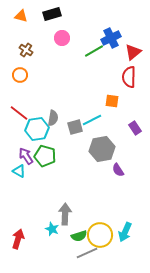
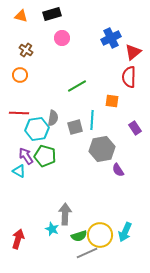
green line: moved 17 px left, 35 px down
red line: rotated 36 degrees counterclockwise
cyan line: rotated 60 degrees counterclockwise
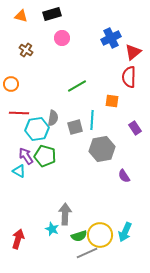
orange circle: moved 9 px left, 9 px down
purple semicircle: moved 6 px right, 6 px down
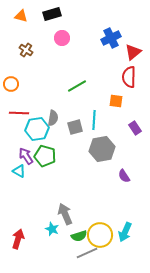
orange square: moved 4 px right
cyan line: moved 2 px right
gray arrow: rotated 25 degrees counterclockwise
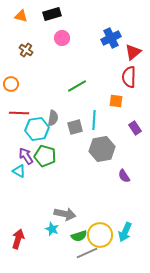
gray arrow: rotated 125 degrees clockwise
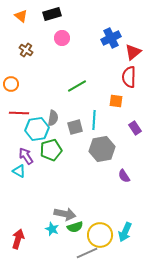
orange triangle: rotated 24 degrees clockwise
green pentagon: moved 6 px right, 6 px up; rotated 30 degrees counterclockwise
green semicircle: moved 4 px left, 9 px up
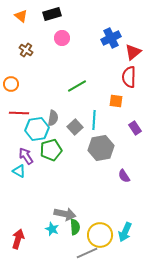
gray square: rotated 28 degrees counterclockwise
gray hexagon: moved 1 px left, 1 px up
green semicircle: rotated 77 degrees counterclockwise
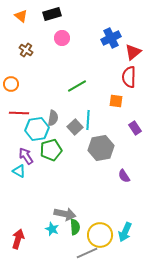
cyan line: moved 6 px left
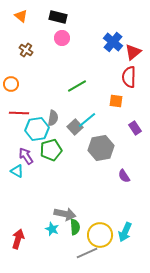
black rectangle: moved 6 px right, 3 px down; rotated 30 degrees clockwise
blue cross: moved 2 px right, 4 px down; rotated 24 degrees counterclockwise
cyan line: moved 1 px left; rotated 48 degrees clockwise
cyan triangle: moved 2 px left
